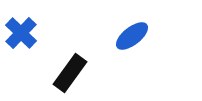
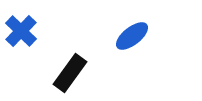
blue cross: moved 2 px up
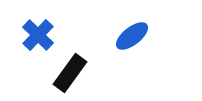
blue cross: moved 17 px right, 4 px down
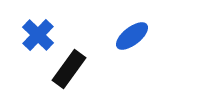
black rectangle: moved 1 px left, 4 px up
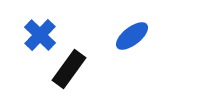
blue cross: moved 2 px right
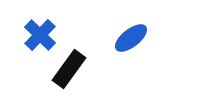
blue ellipse: moved 1 px left, 2 px down
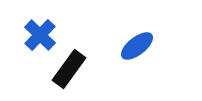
blue ellipse: moved 6 px right, 8 px down
